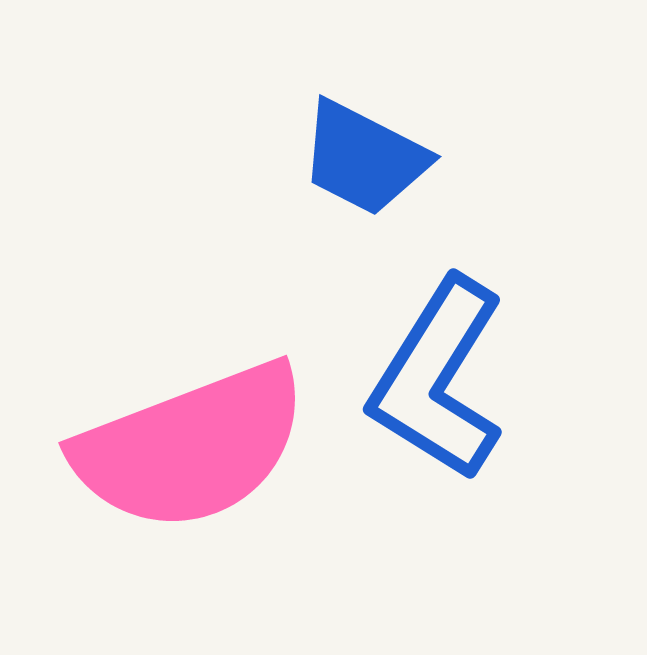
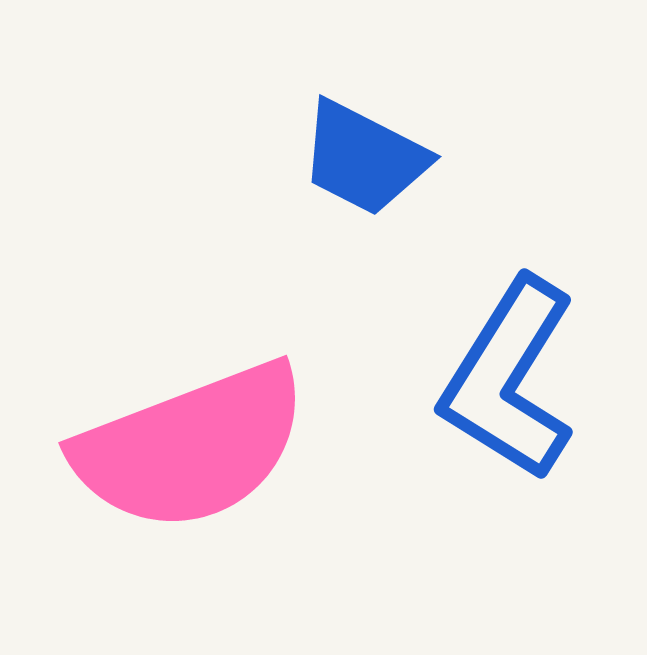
blue L-shape: moved 71 px right
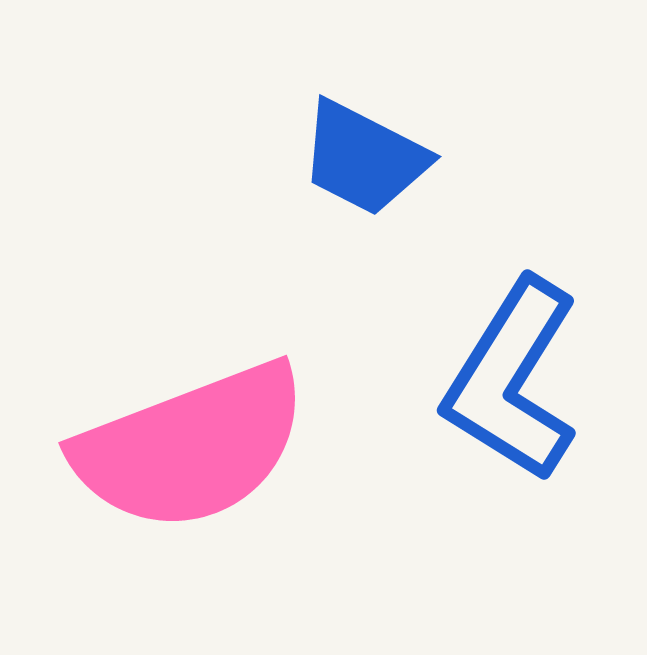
blue L-shape: moved 3 px right, 1 px down
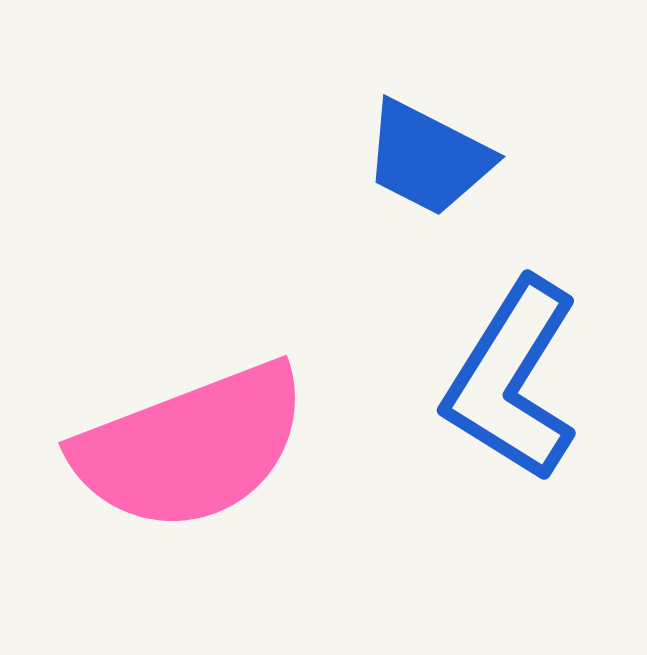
blue trapezoid: moved 64 px right
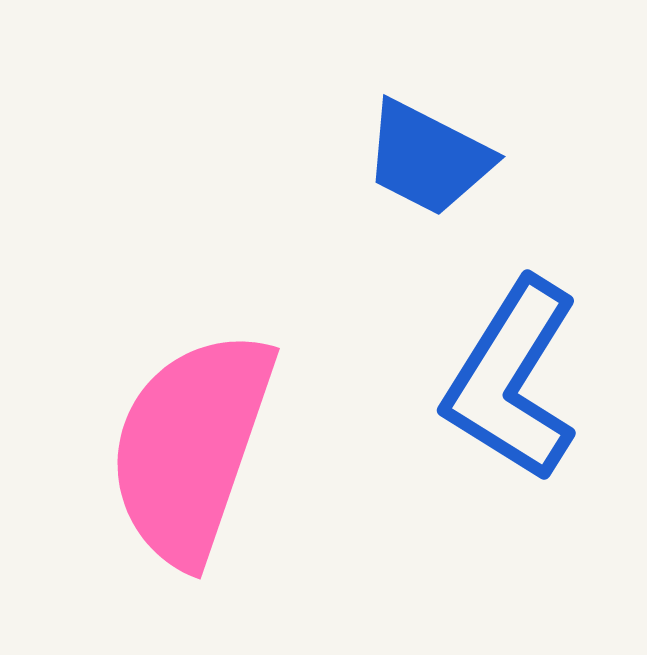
pink semicircle: rotated 130 degrees clockwise
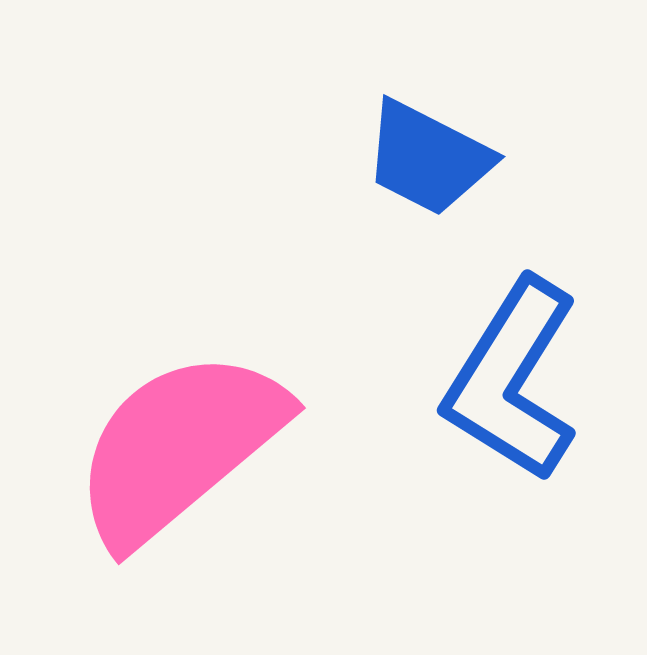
pink semicircle: moved 12 px left; rotated 31 degrees clockwise
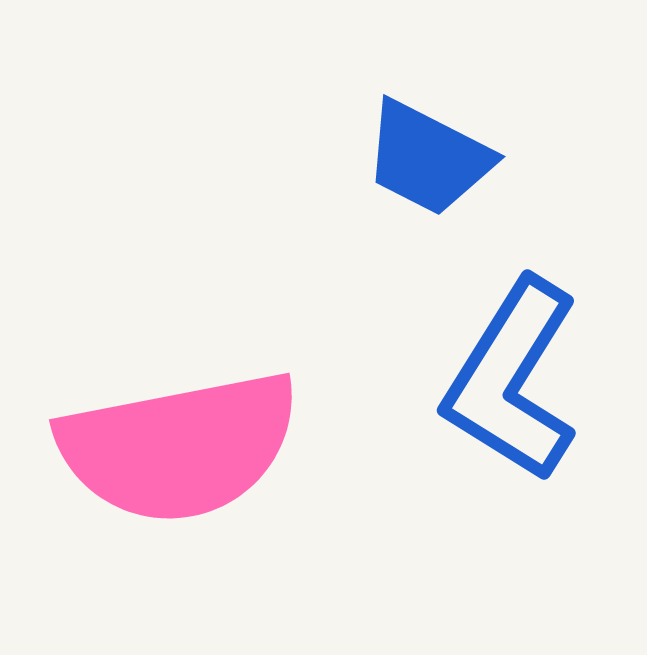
pink semicircle: rotated 151 degrees counterclockwise
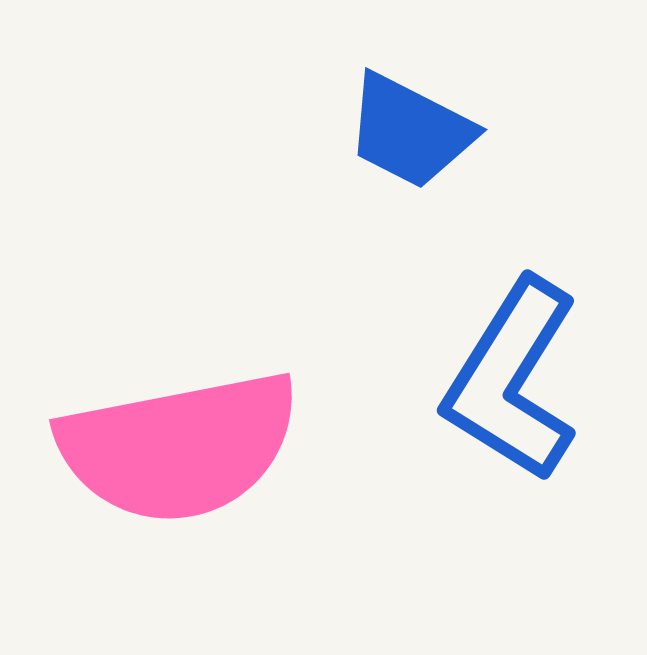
blue trapezoid: moved 18 px left, 27 px up
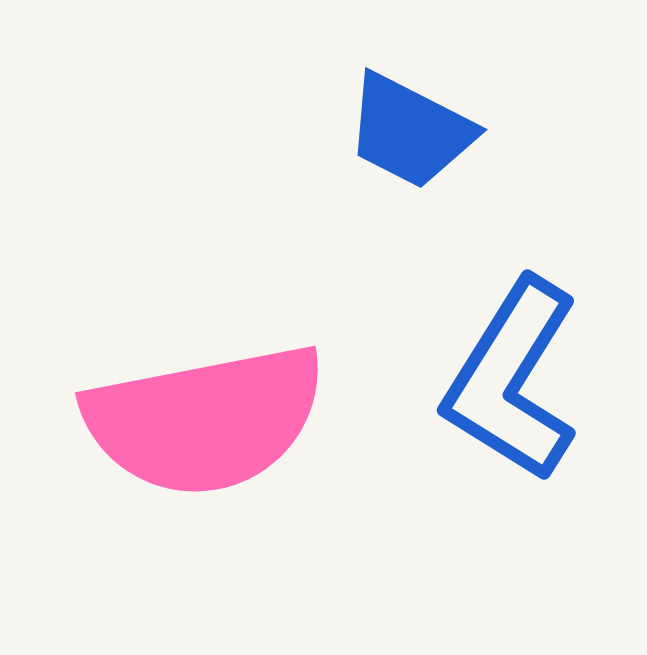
pink semicircle: moved 26 px right, 27 px up
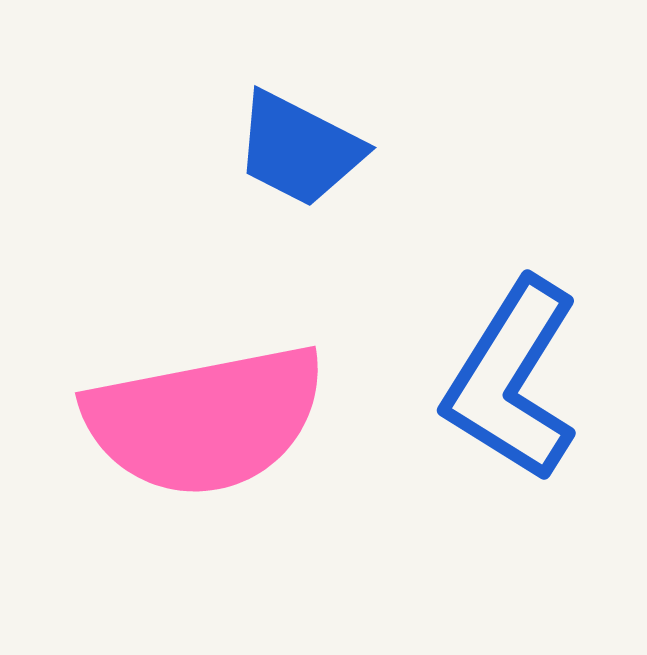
blue trapezoid: moved 111 px left, 18 px down
